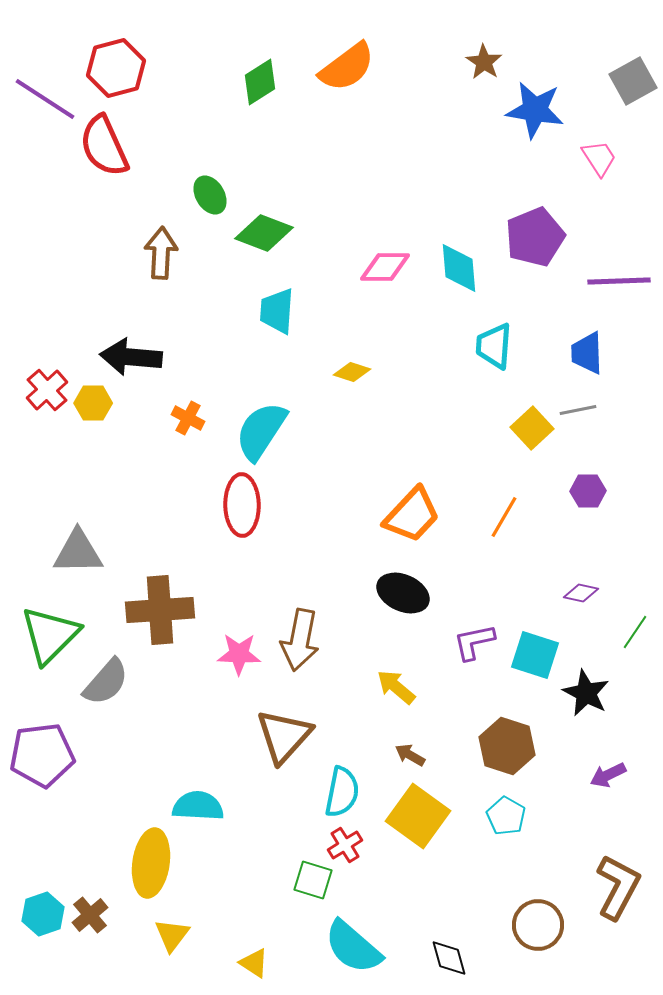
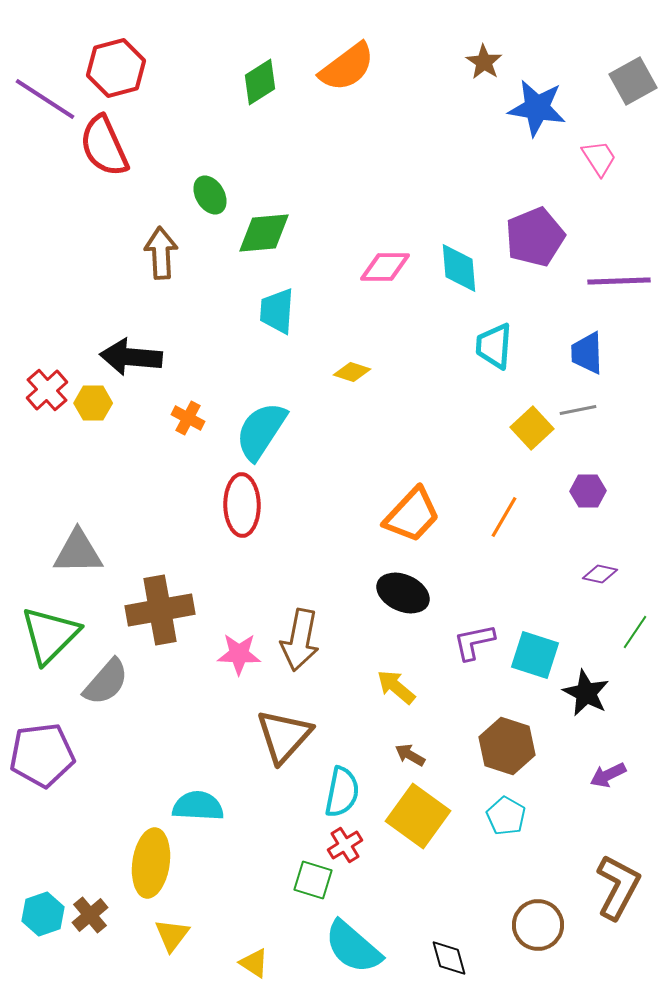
blue star at (535, 110): moved 2 px right, 2 px up
green diamond at (264, 233): rotated 26 degrees counterclockwise
brown arrow at (161, 253): rotated 6 degrees counterclockwise
purple diamond at (581, 593): moved 19 px right, 19 px up
brown cross at (160, 610): rotated 6 degrees counterclockwise
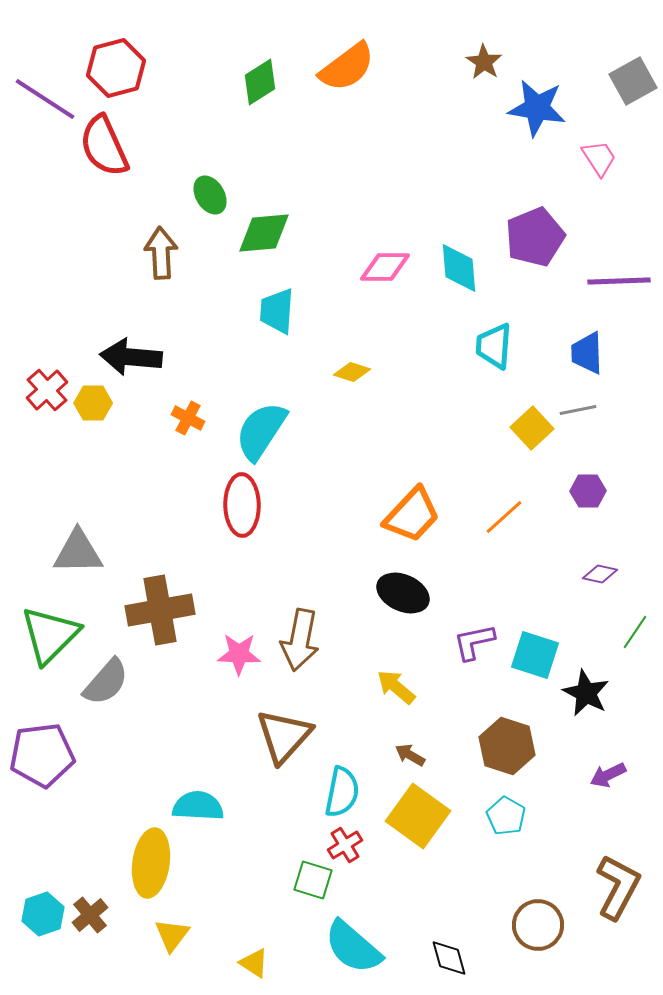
orange line at (504, 517): rotated 18 degrees clockwise
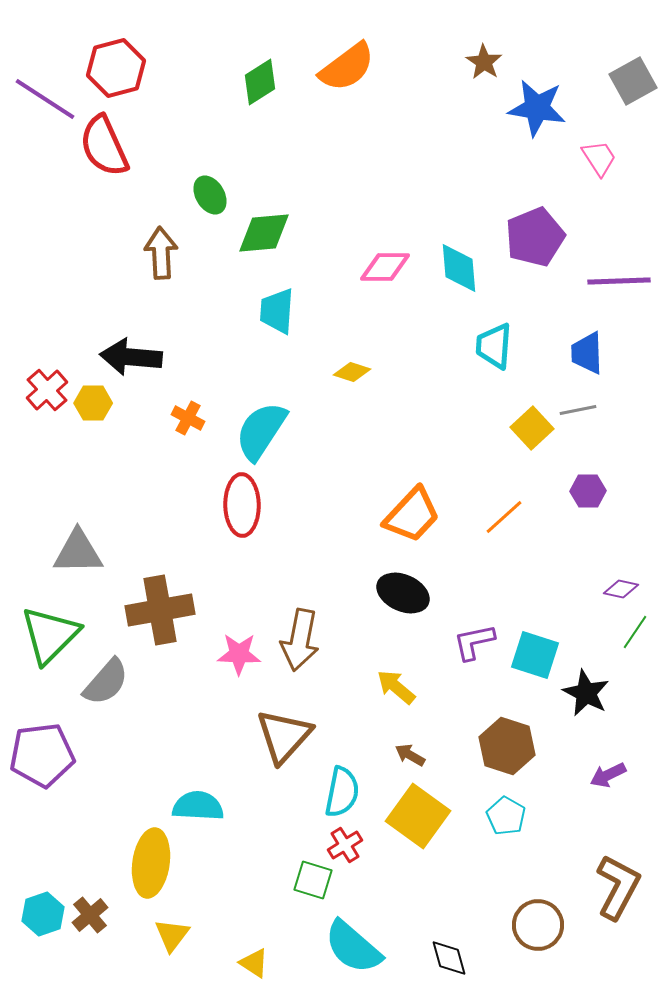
purple diamond at (600, 574): moved 21 px right, 15 px down
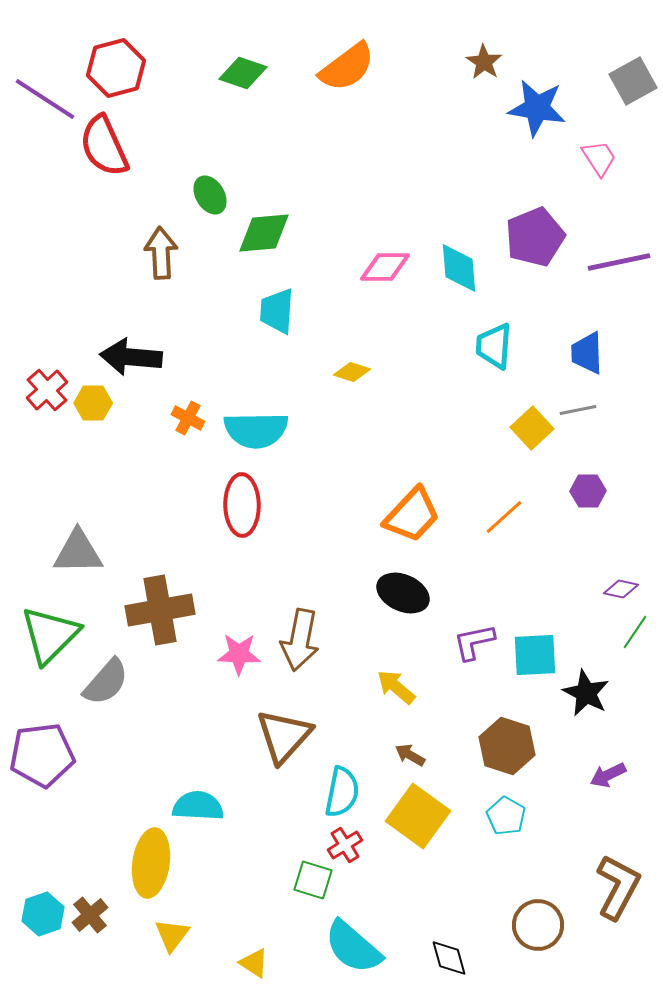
green diamond at (260, 82): moved 17 px left, 9 px up; rotated 51 degrees clockwise
purple line at (619, 281): moved 19 px up; rotated 10 degrees counterclockwise
cyan semicircle at (261, 431): moved 5 px left, 1 px up; rotated 124 degrees counterclockwise
cyan square at (535, 655): rotated 21 degrees counterclockwise
